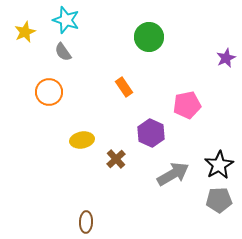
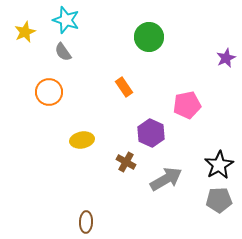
brown cross: moved 10 px right, 3 px down; rotated 18 degrees counterclockwise
gray arrow: moved 7 px left, 5 px down
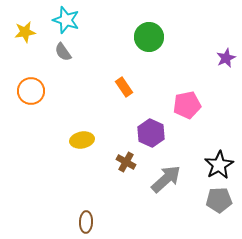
yellow star: rotated 15 degrees clockwise
orange circle: moved 18 px left, 1 px up
gray arrow: rotated 12 degrees counterclockwise
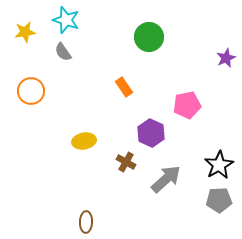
yellow ellipse: moved 2 px right, 1 px down
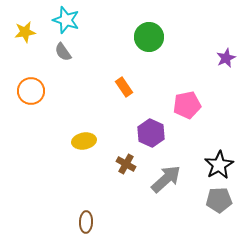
brown cross: moved 2 px down
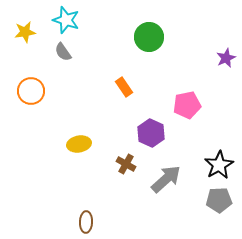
yellow ellipse: moved 5 px left, 3 px down
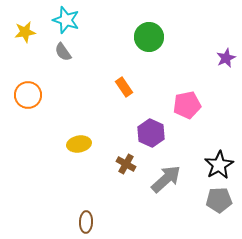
orange circle: moved 3 px left, 4 px down
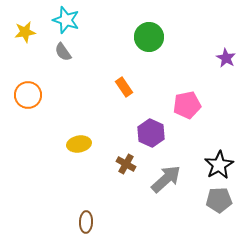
purple star: rotated 18 degrees counterclockwise
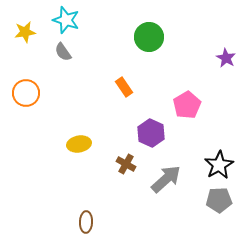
orange circle: moved 2 px left, 2 px up
pink pentagon: rotated 20 degrees counterclockwise
